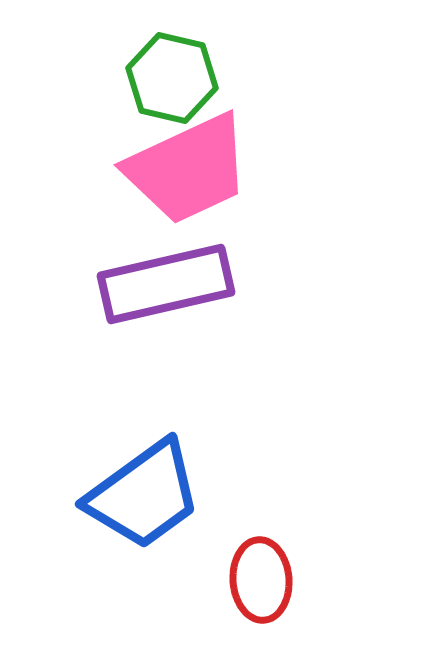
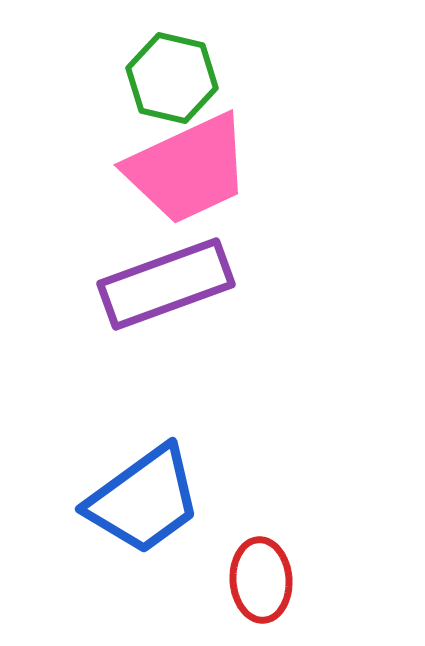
purple rectangle: rotated 7 degrees counterclockwise
blue trapezoid: moved 5 px down
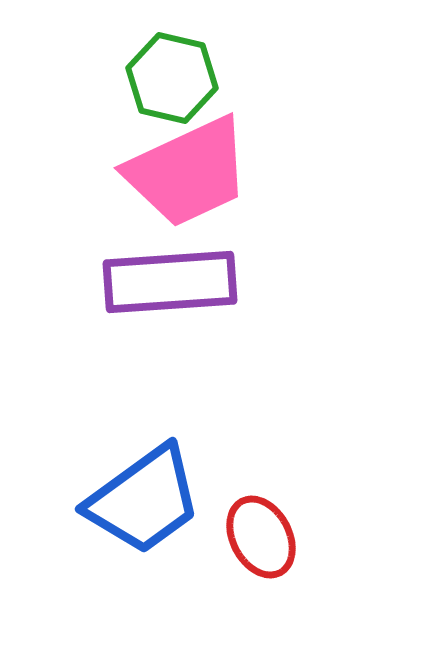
pink trapezoid: moved 3 px down
purple rectangle: moved 4 px right, 2 px up; rotated 16 degrees clockwise
red ellipse: moved 43 px up; rotated 24 degrees counterclockwise
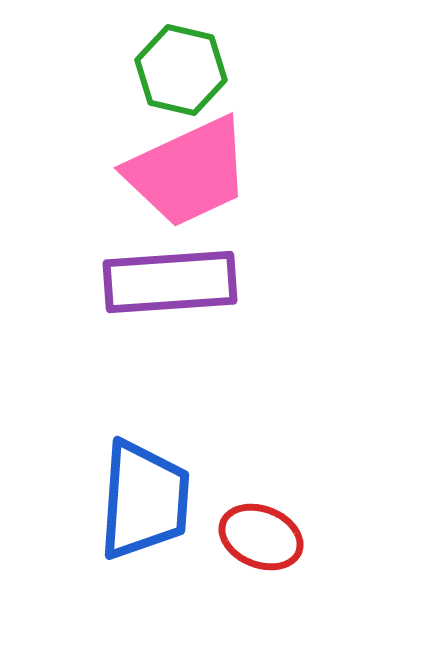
green hexagon: moved 9 px right, 8 px up
blue trapezoid: rotated 50 degrees counterclockwise
red ellipse: rotated 40 degrees counterclockwise
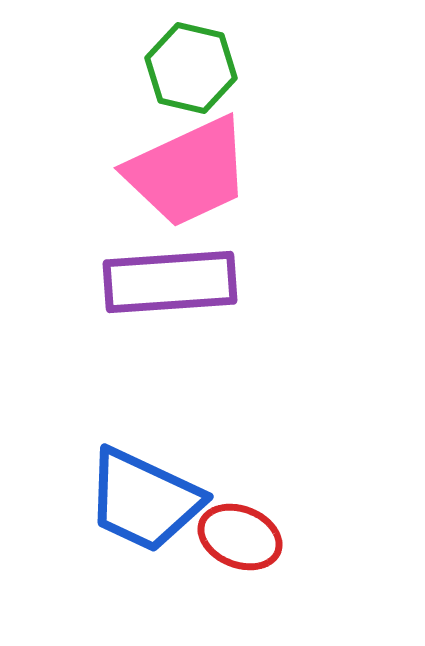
green hexagon: moved 10 px right, 2 px up
blue trapezoid: rotated 111 degrees clockwise
red ellipse: moved 21 px left
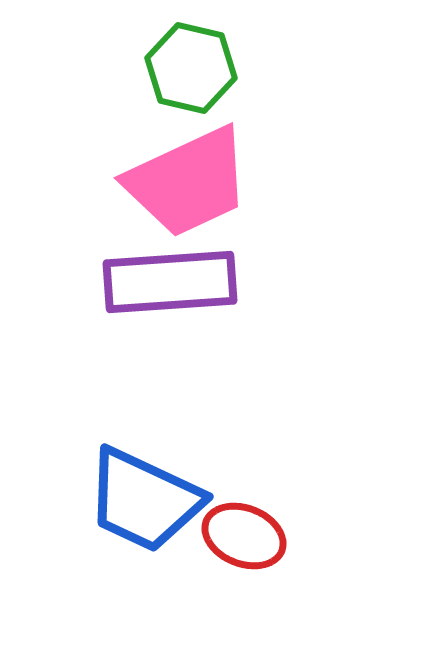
pink trapezoid: moved 10 px down
red ellipse: moved 4 px right, 1 px up
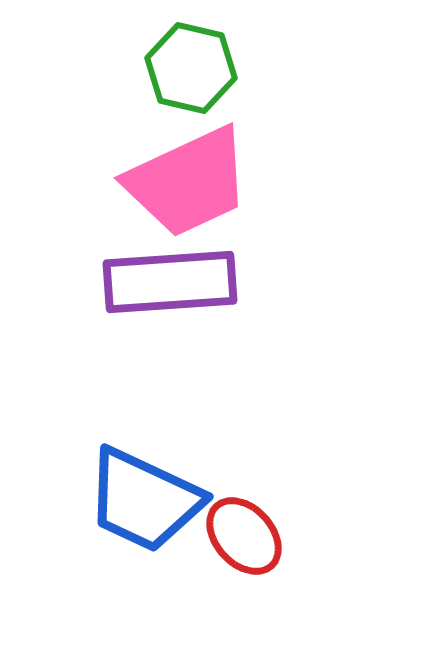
red ellipse: rotated 26 degrees clockwise
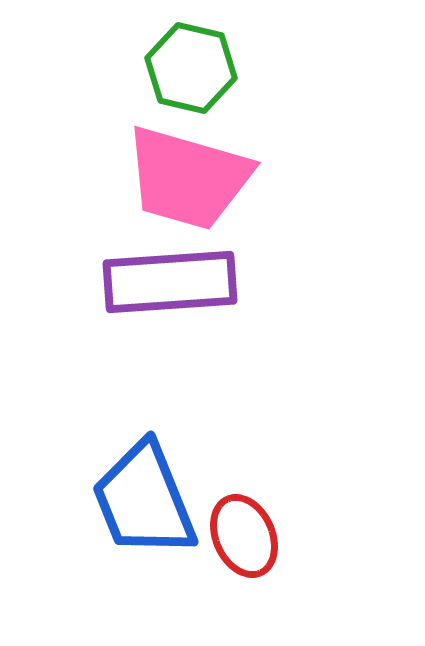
pink trapezoid: moved 4 px up; rotated 41 degrees clockwise
blue trapezoid: rotated 43 degrees clockwise
red ellipse: rotated 18 degrees clockwise
